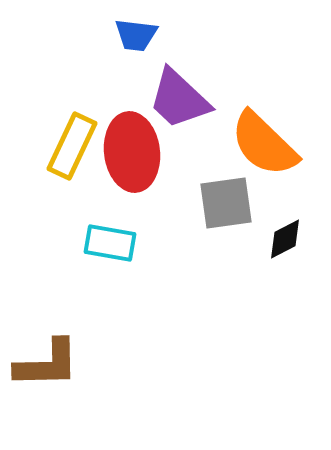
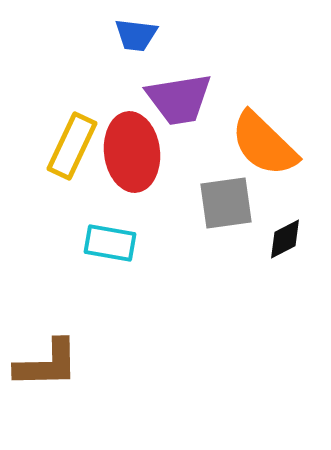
purple trapezoid: rotated 52 degrees counterclockwise
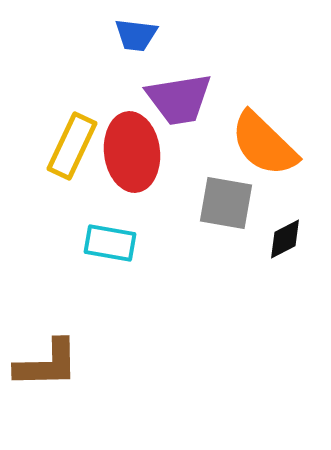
gray square: rotated 18 degrees clockwise
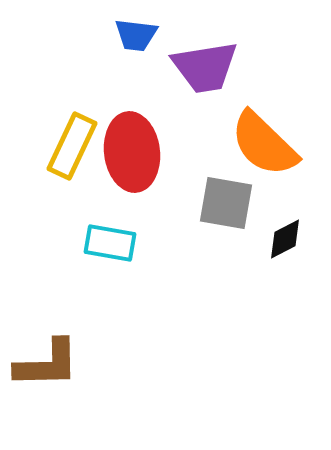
purple trapezoid: moved 26 px right, 32 px up
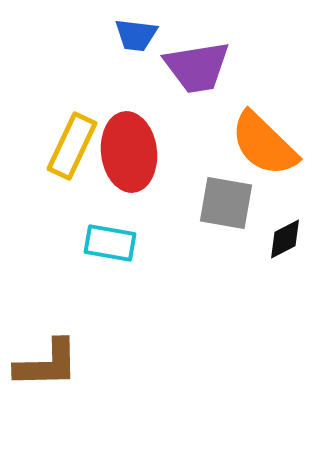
purple trapezoid: moved 8 px left
red ellipse: moved 3 px left
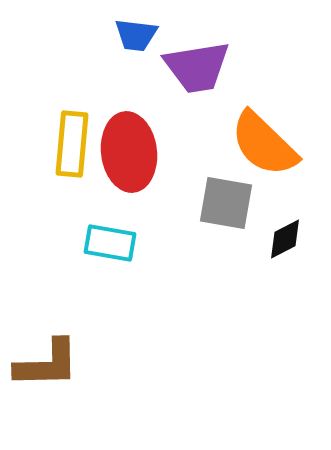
yellow rectangle: moved 2 px up; rotated 20 degrees counterclockwise
